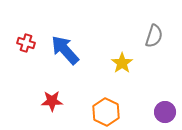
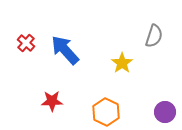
red cross: rotated 24 degrees clockwise
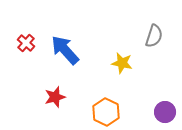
yellow star: rotated 25 degrees counterclockwise
red star: moved 3 px right, 4 px up; rotated 15 degrees counterclockwise
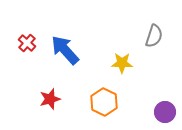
red cross: moved 1 px right
yellow star: rotated 10 degrees counterclockwise
red star: moved 5 px left, 2 px down
orange hexagon: moved 2 px left, 10 px up
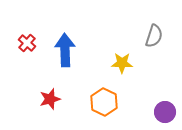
blue arrow: rotated 40 degrees clockwise
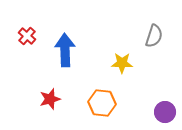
red cross: moved 7 px up
orange hexagon: moved 2 px left, 1 px down; rotated 20 degrees counterclockwise
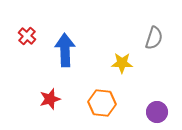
gray semicircle: moved 2 px down
purple circle: moved 8 px left
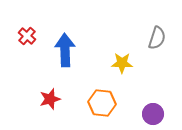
gray semicircle: moved 3 px right
purple circle: moved 4 px left, 2 px down
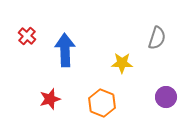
orange hexagon: rotated 16 degrees clockwise
purple circle: moved 13 px right, 17 px up
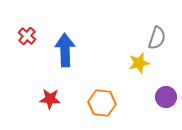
yellow star: moved 17 px right; rotated 15 degrees counterclockwise
red star: rotated 20 degrees clockwise
orange hexagon: rotated 16 degrees counterclockwise
